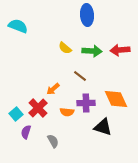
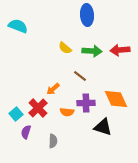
gray semicircle: rotated 32 degrees clockwise
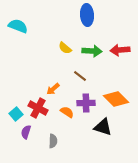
orange diamond: rotated 20 degrees counterclockwise
red cross: rotated 18 degrees counterclockwise
orange semicircle: rotated 152 degrees counterclockwise
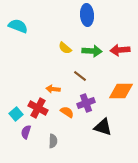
orange arrow: rotated 48 degrees clockwise
orange diamond: moved 5 px right, 8 px up; rotated 45 degrees counterclockwise
purple cross: rotated 18 degrees counterclockwise
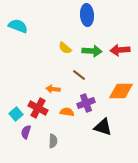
brown line: moved 1 px left, 1 px up
orange semicircle: rotated 24 degrees counterclockwise
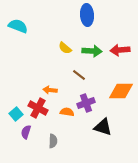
orange arrow: moved 3 px left, 1 px down
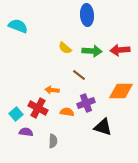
orange arrow: moved 2 px right
purple semicircle: rotated 80 degrees clockwise
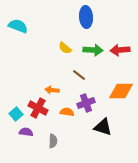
blue ellipse: moved 1 px left, 2 px down
green arrow: moved 1 px right, 1 px up
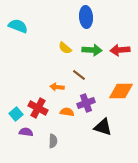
green arrow: moved 1 px left
orange arrow: moved 5 px right, 3 px up
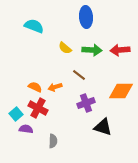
cyan semicircle: moved 16 px right
orange arrow: moved 2 px left; rotated 24 degrees counterclockwise
orange semicircle: moved 32 px left, 25 px up; rotated 16 degrees clockwise
purple semicircle: moved 3 px up
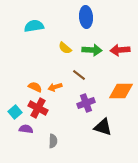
cyan semicircle: rotated 30 degrees counterclockwise
cyan square: moved 1 px left, 2 px up
